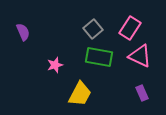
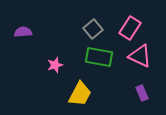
purple semicircle: rotated 72 degrees counterclockwise
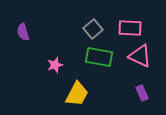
pink rectangle: rotated 60 degrees clockwise
purple semicircle: rotated 102 degrees counterclockwise
yellow trapezoid: moved 3 px left
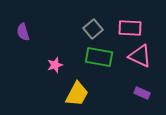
purple rectangle: rotated 42 degrees counterclockwise
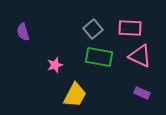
yellow trapezoid: moved 2 px left, 1 px down
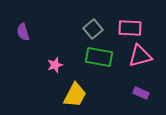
pink triangle: rotated 40 degrees counterclockwise
purple rectangle: moved 1 px left
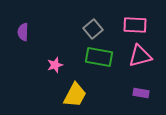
pink rectangle: moved 5 px right, 3 px up
purple semicircle: rotated 18 degrees clockwise
purple rectangle: rotated 14 degrees counterclockwise
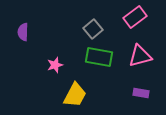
pink rectangle: moved 8 px up; rotated 40 degrees counterclockwise
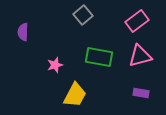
pink rectangle: moved 2 px right, 4 px down
gray square: moved 10 px left, 14 px up
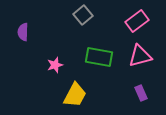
purple rectangle: rotated 56 degrees clockwise
